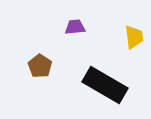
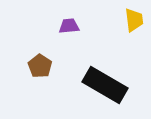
purple trapezoid: moved 6 px left, 1 px up
yellow trapezoid: moved 17 px up
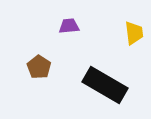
yellow trapezoid: moved 13 px down
brown pentagon: moved 1 px left, 1 px down
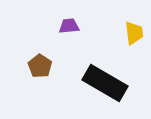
brown pentagon: moved 1 px right, 1 px up
black rectangle: moved 2 px up
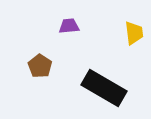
black rectangle: moved 1 px left, 5 px down
